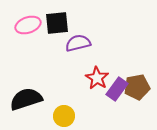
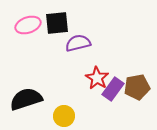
purple rectangle: moved 4 px left
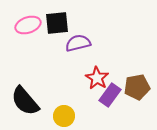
purple rectangle: moved 3 px left, 6 px down
black semicircle: moved 1 px left, 2 px down; rotated 112 degrees counterclockwise
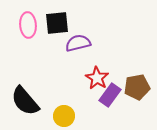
pink ellipse: rotated 75 degrees counterclockwise
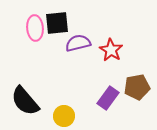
pink ellipse: moved 7 px right, 3 px down
red star: moved 14 px right, 28 px up
purple rectangle: moved 2 px left, 3 px down
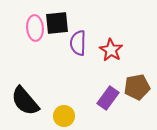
purple semicircle: rotated 75 degrees counterclockwise
